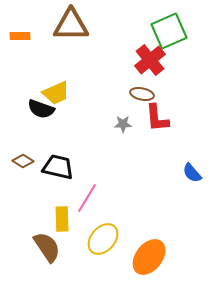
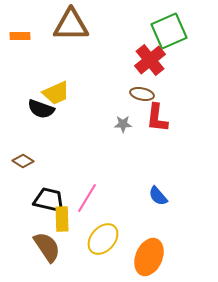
red L-shape: rotated 12 degrees clockwise
black trapezoid: moved 9 px left, 33 px down
blue semicircle: moved 34 px left, 23 px down
orange ellipse: rotated 15 degrees counterclockwise
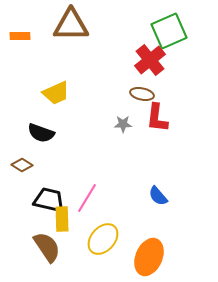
black semicircle: moved 24 px down
brown diamond: moved 1 px left, 4 px down
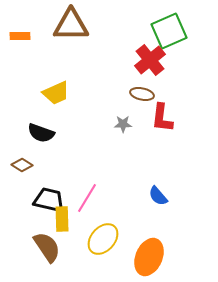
red L-shape: moved 5 px right
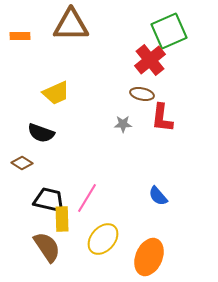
brown diamond: moved 2 px up
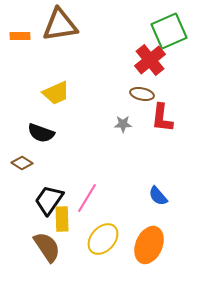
brown triangle: moved 11 px left; rotated 9 degrees counterclockwise
black trapezoid: rotated 68 degrees counterclockwise
orange ellipse: moved 12 px up
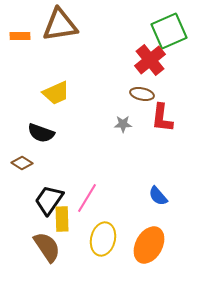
yellow ellipse: rotated 28 degrees counterclockwise
orange ellipse: rotated 6 degrees clockwise
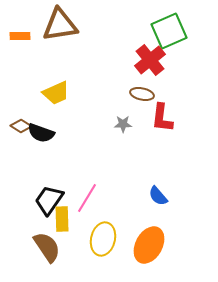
brown diamond: moved 1 px left, 37 px up
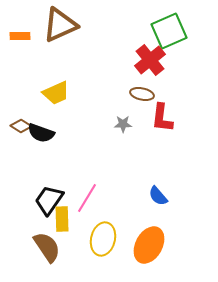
brown triangle: rotated 15 degrees counterclockwise
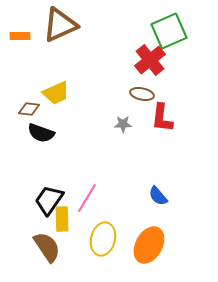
brown diamond: moved 8 px right, 17 px up; rotated 25 degrees counterclockwise
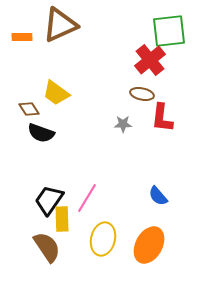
green square: rotated 18 degrees clockwise
orange rectangle: moved 2 px right, 1 px down
yellow trapezoid: rotated 60 degrees clockwise
brown diamond: rotated 50 degrees clockwise
